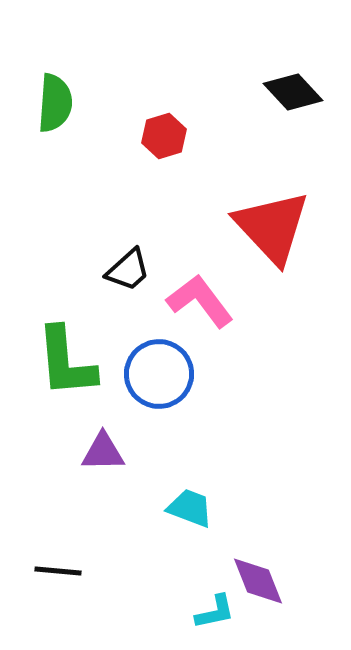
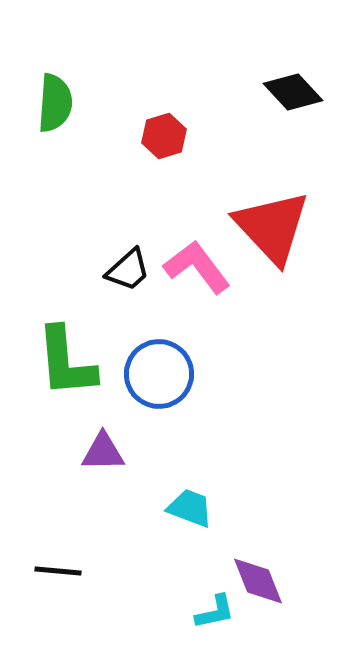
pink L-shape: moved 3 px left, 34 px up
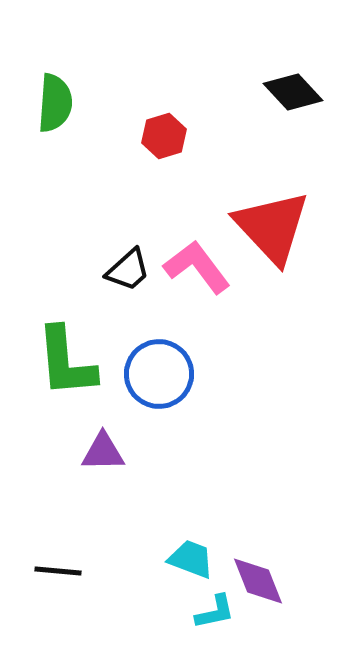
cyan trapezoid: moved 1 px right, 51 px down
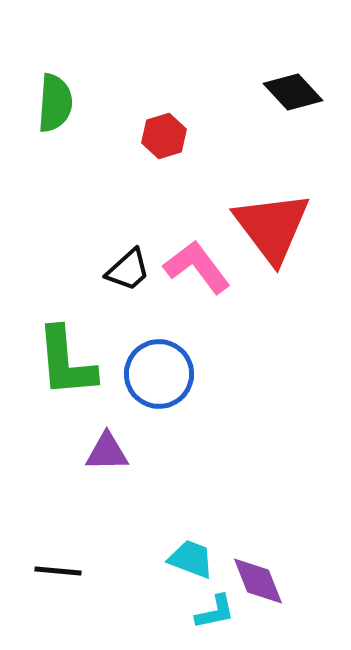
red triangle: rotated 6 degrees clockwise
purple triangle: moved 4 px right
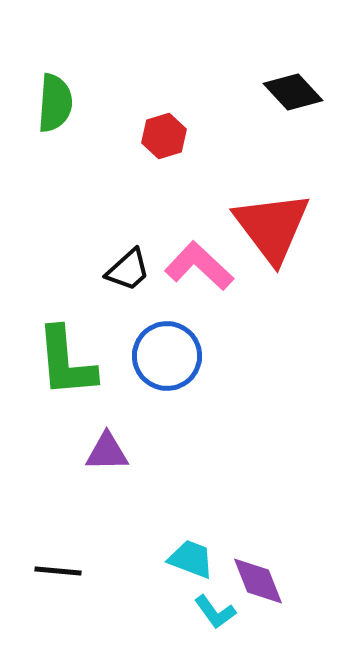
pink L-shape: moved 2 px right, 1 px up; rotated 10 degrees counterclockwise
blue circle: moved 8 px right, 18 px up
cyan L-shape: rotated 66 degrees clockwise
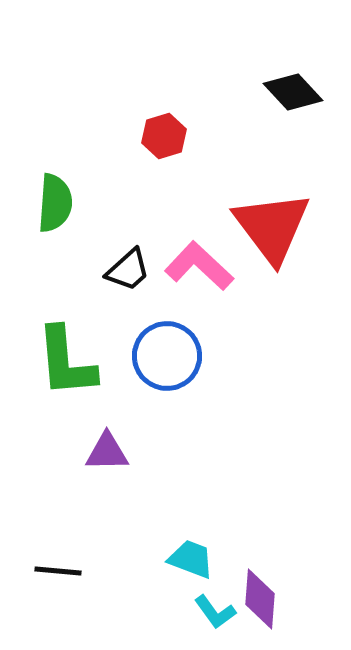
green semicircle: moved 100 px down
purple diamond: moved 2 px right, 18 px down; rotated 26 degrees clockwise
